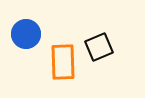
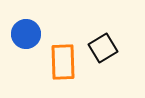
black square: moved 4 px right, 1 px down; rotated 8 degrees counterclockwise
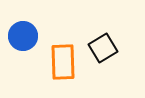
blue circle: moved 3 px left, 2 px down
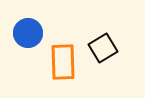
blue circle: moved 5 px right, 3 px up
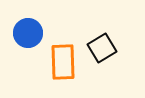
black square: moved 1 px left
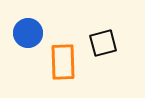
black square: moved 1 px right, 5 px up; rotated 16 degrees clockwise
